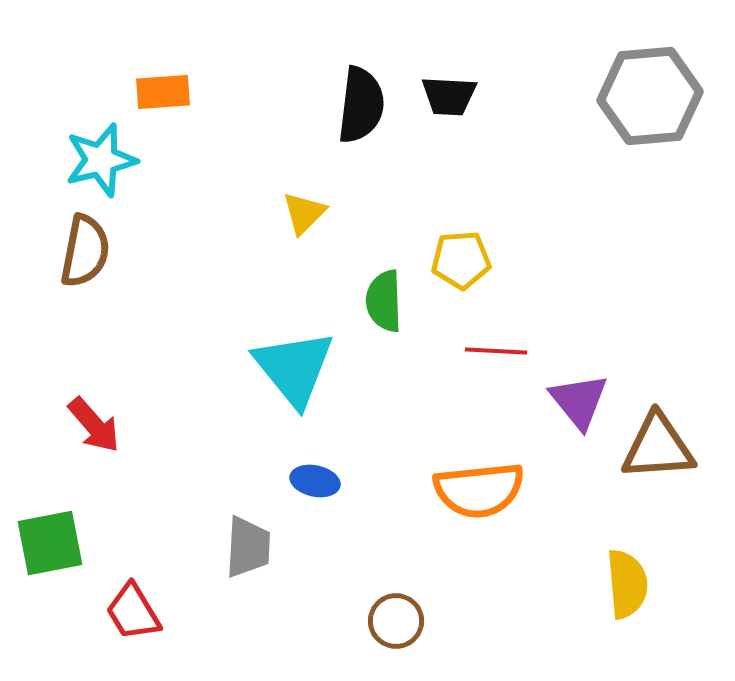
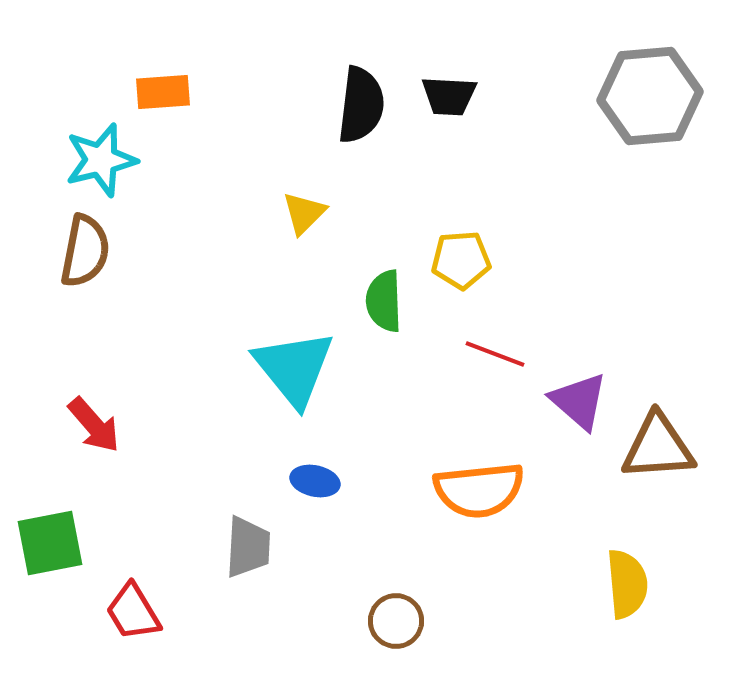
red line: moved 1 px left, 3 px down; rotated 18 degrees clockwise
purple triangle: rotated 10 degrees counterclockwise
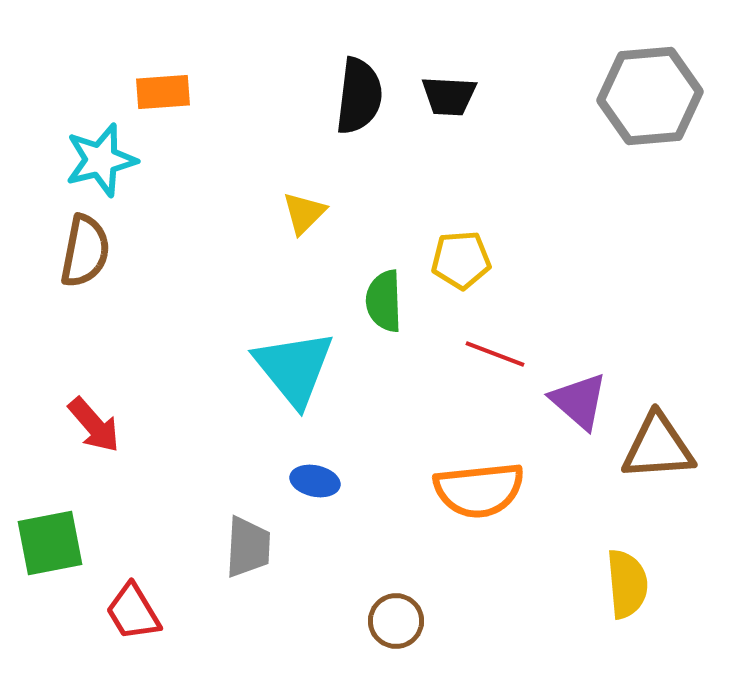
black semicircle: moved 2 px left, 9 px up
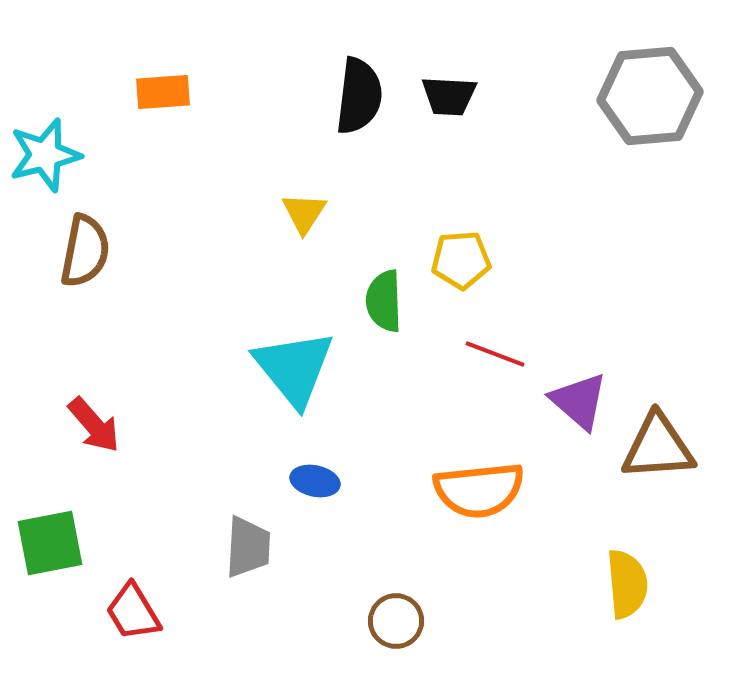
cyan star: moved 56 px left, 5 px up
yellow triangle: rotated 12 degrees counterclockwise
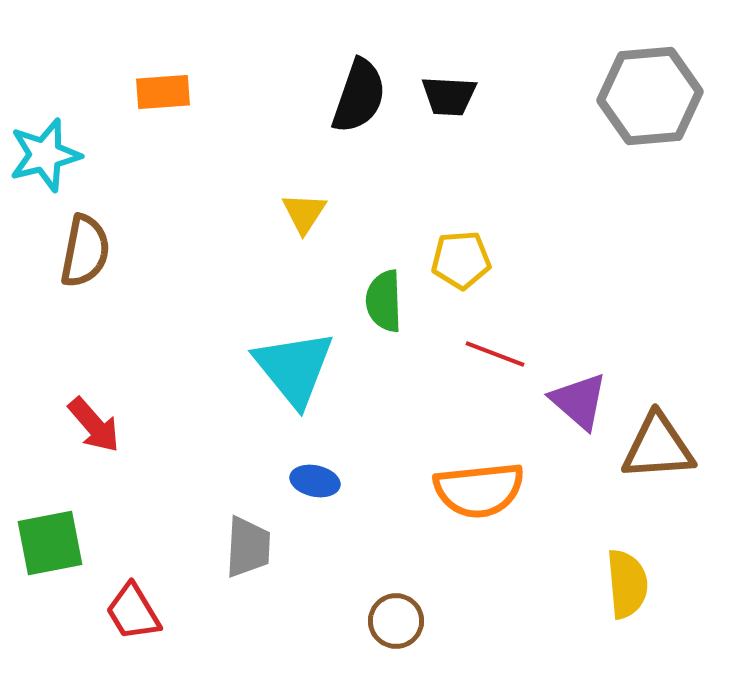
black semicircle: rotated 12 degrees clockwise
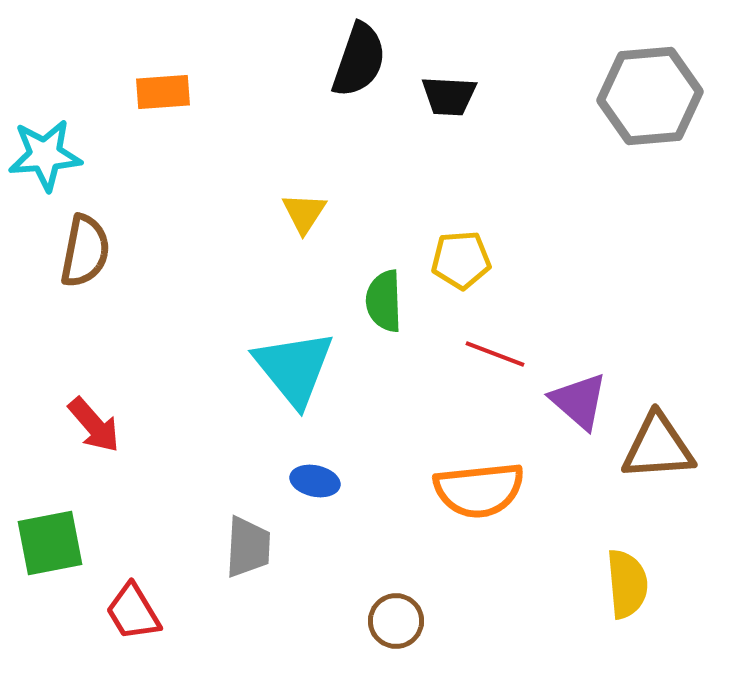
black semicircle: moved 36 px up
cyan star: rotated 10 degrees clockwise
